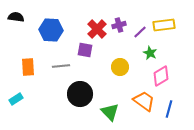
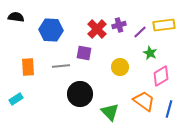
purple square: moved 1 px left, 3 px down
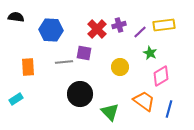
gray line: moved 3 px right, 4 px up
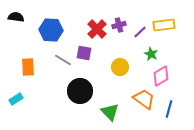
green star: moved 1 px right, 1 px down
gray line: moved 1 px left, 2 px up; rotated 36 degrees clockwise
black circle: moved 3 px up
orange trapezoid: moved 2 px up
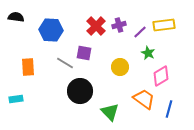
red cross: moved 1 px left, 3 px up
green star: moved 3 px left, 1 px up
gray line: moved 2 px right, 3 px down
cyan rectangle: rotated 24 degrees clockwise
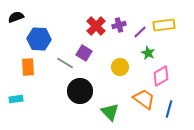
black semicircle: rotated 28 degrees counterclockwise
blue hexagon: moved 12 px left, 9 px down
purple square: rotated 21 degrees clockwise
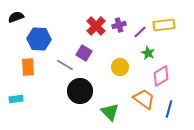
gray line: moved 2 px down
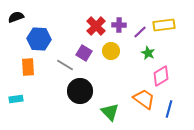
purple cross: rotated 16 degrees clockwise
yellow circle: moved 9 px left, 16 px up
